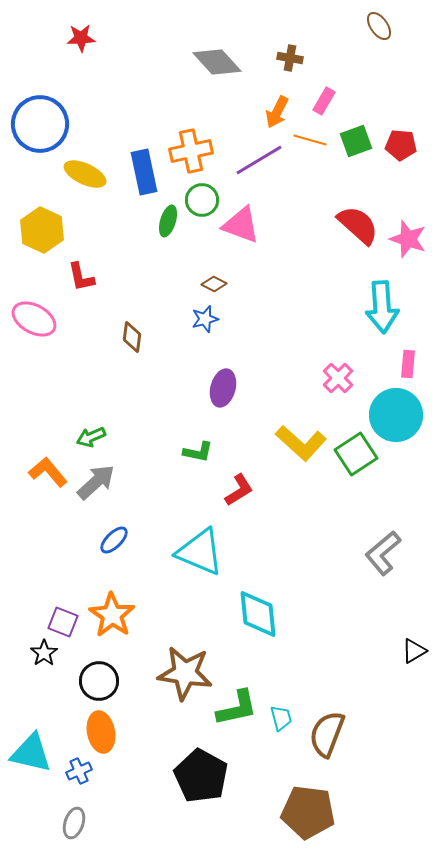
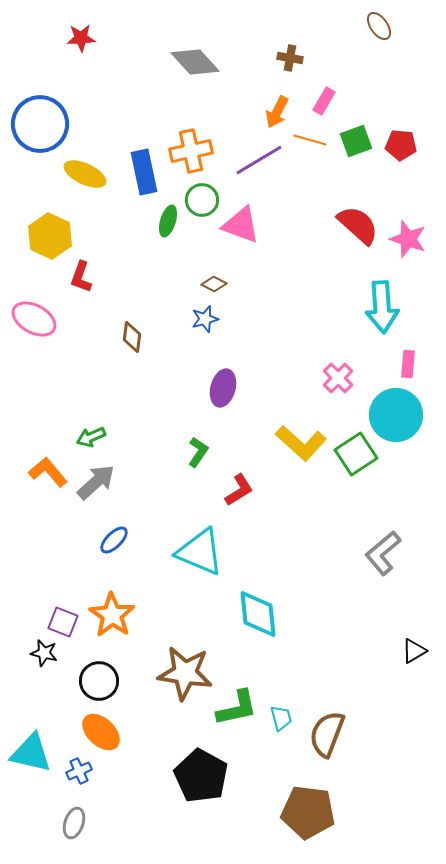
gray diamond at (217, 62): moved 22 px left
yellow hexagon at (42, 230): moved 8 px right, 6 px down
red L-shape at (81, 277): rotated 32 degrees clockwise
green L-shape at (198, 452): rotated 68 degrees counterclockwise
black star at (44, 653): rotated 24 degrees counterclockwise
orange ellipse at (101, 732): rotated 36 degrees counterclockwise
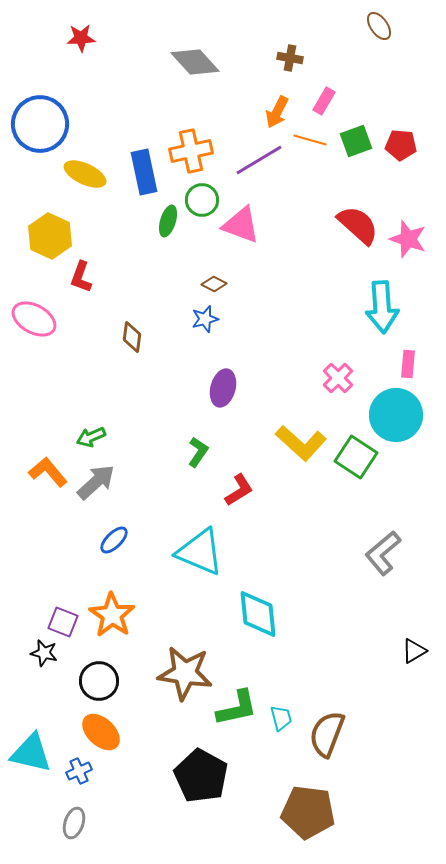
green square at (356, 454): moved 3 px down; rotated 24 degrees counterclockwise
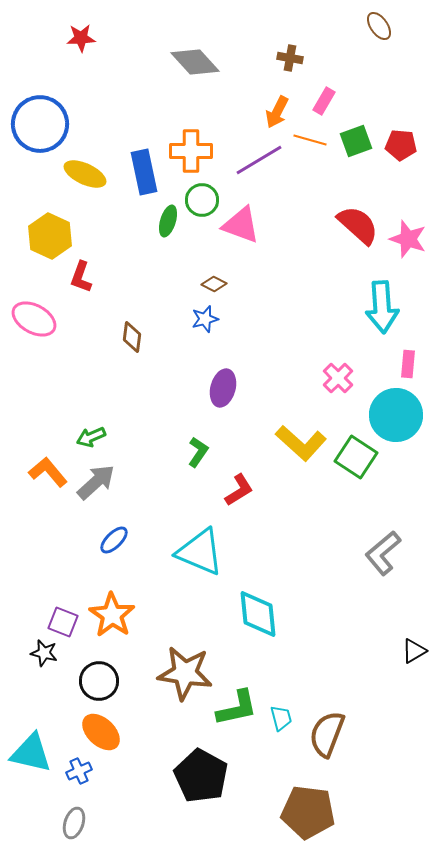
orange cross at (191, 151): rotated 12 degrees clockwise
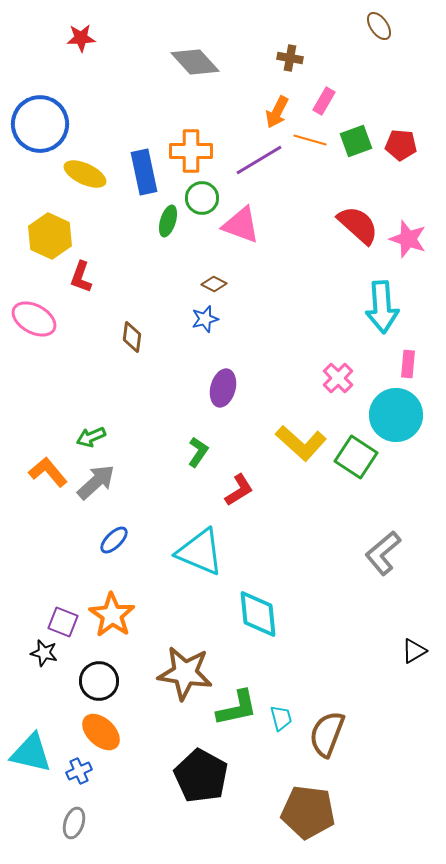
green circle at (202, 200): moved 2 px up
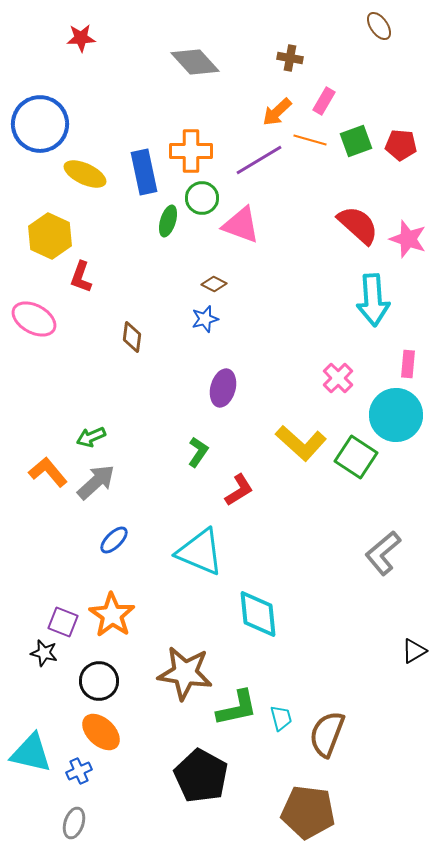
orange arrow at (277, 112): rotated 20 degrees clockwise
cyan arrow at (382, 307): moved 9 px left, 7 px up
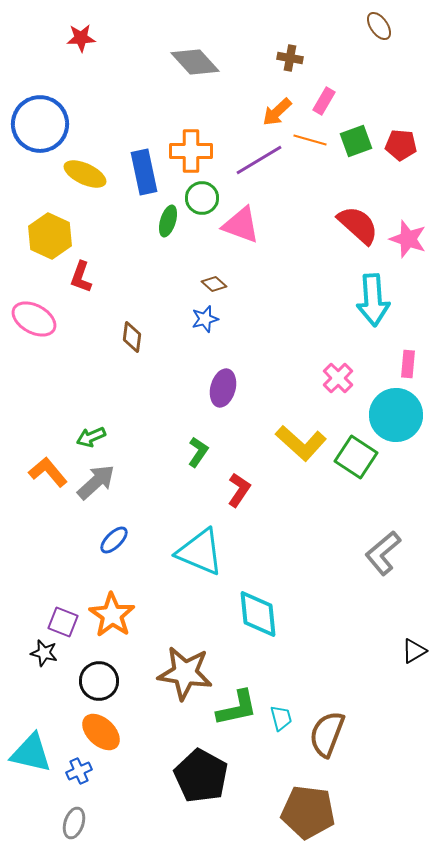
brown diamond at (214, 284): rotated 15 degrees clockwise
red L-shape at (239, 490): rotated 24 degrees counterclockwise
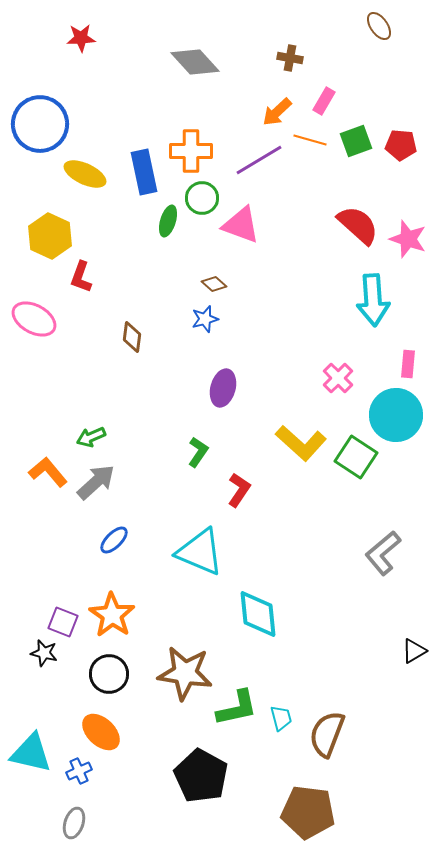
black circle at (99, 681): moved 10 px right, 7 px up
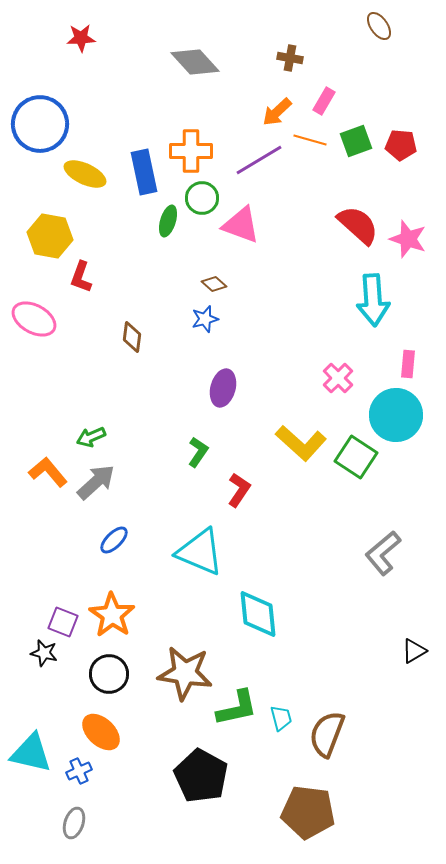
yellow hexagon at (50, 236): rotated 15 degrees counterclockwise
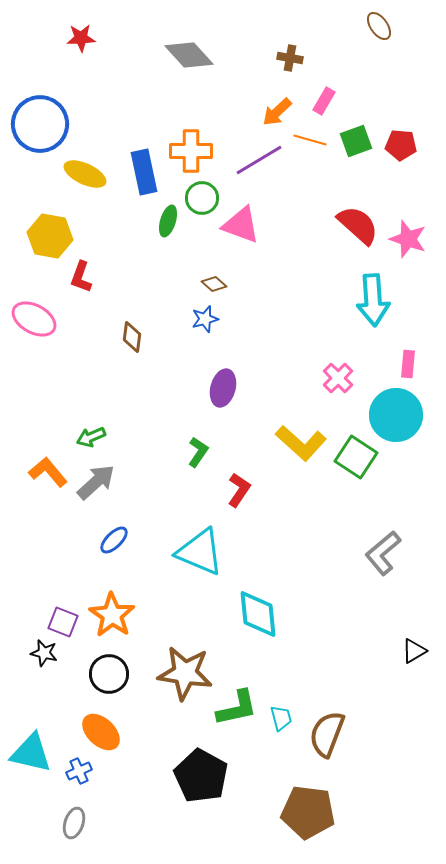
gray diamond at (195, 62): moved 6 px left, 7 px up
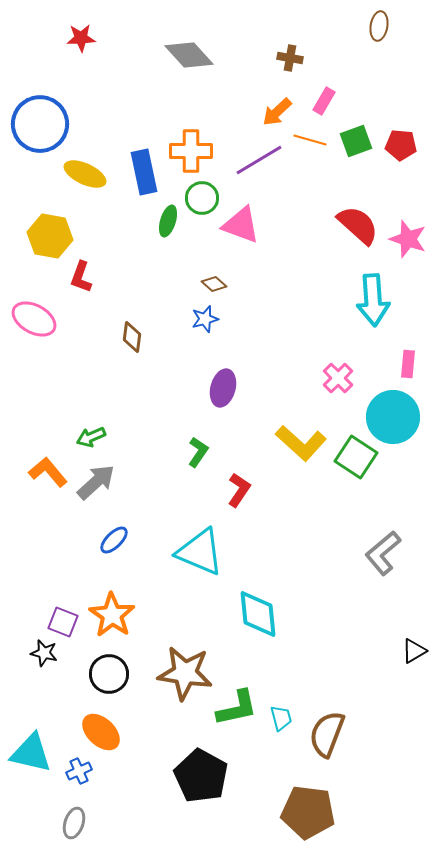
brown ellipse at (379, 26): rotated 44 degrees clockwise
cyan circle at (396, 415): moved 3 px left, 2 px down
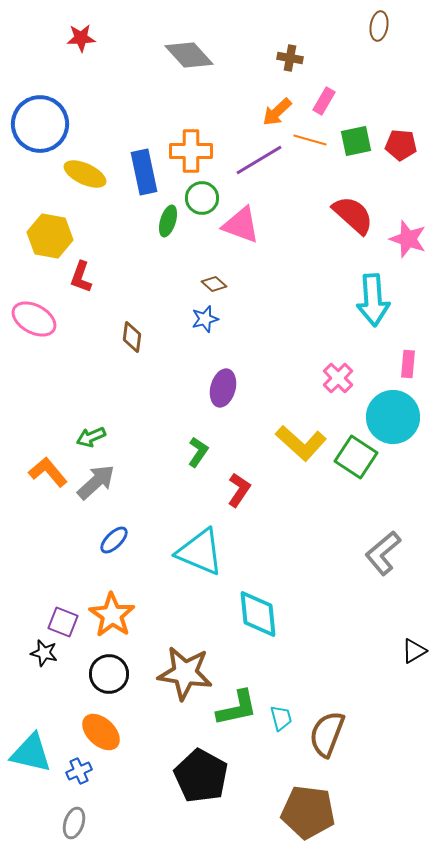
green square at (356, 141): rotated 8 degrees clockwise
red semicircle at (358, 225): moved 5 px left, 10 px up
